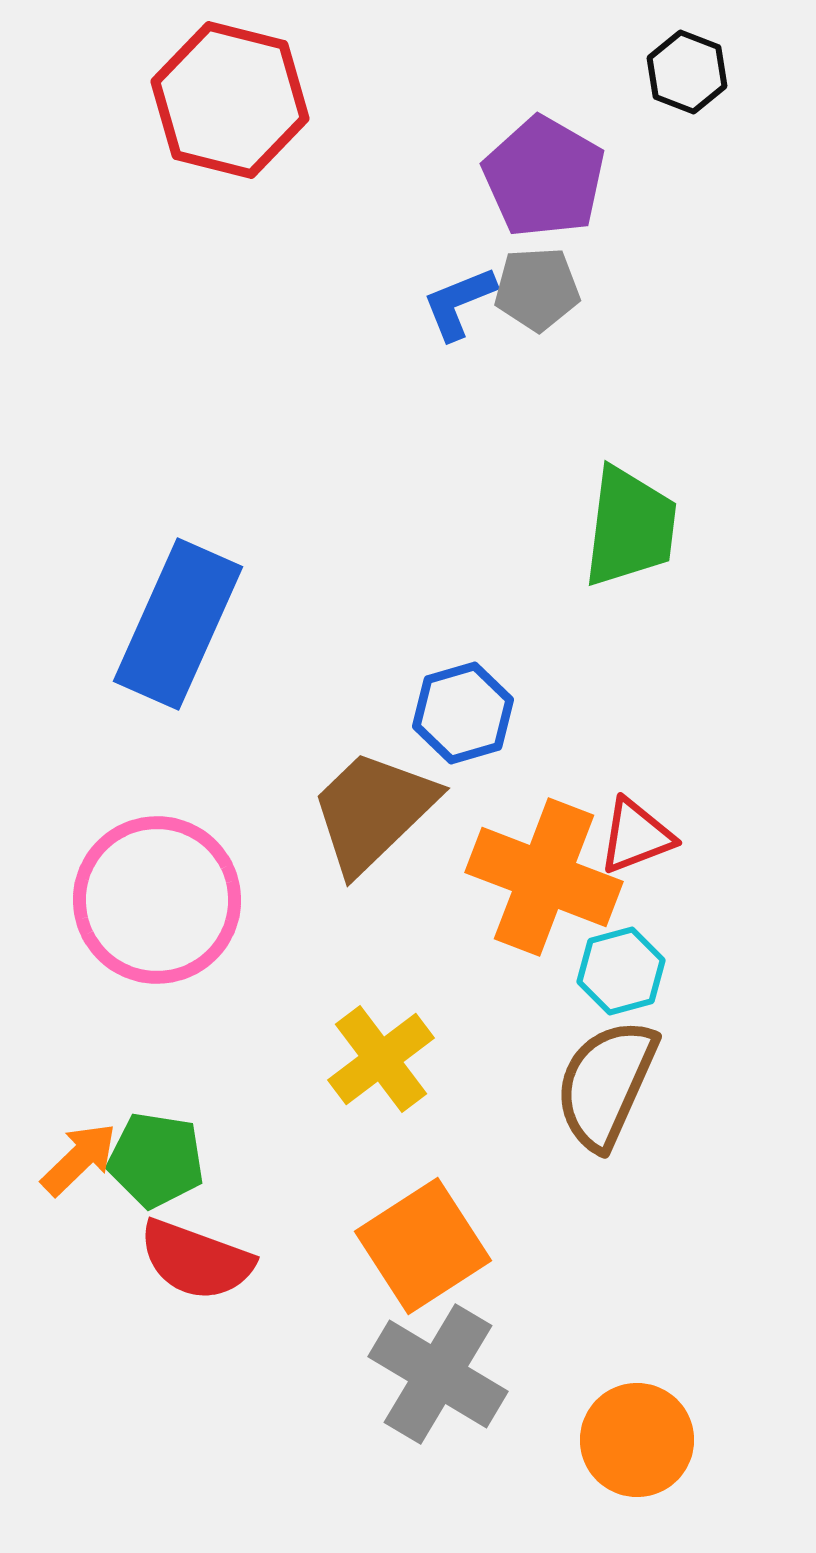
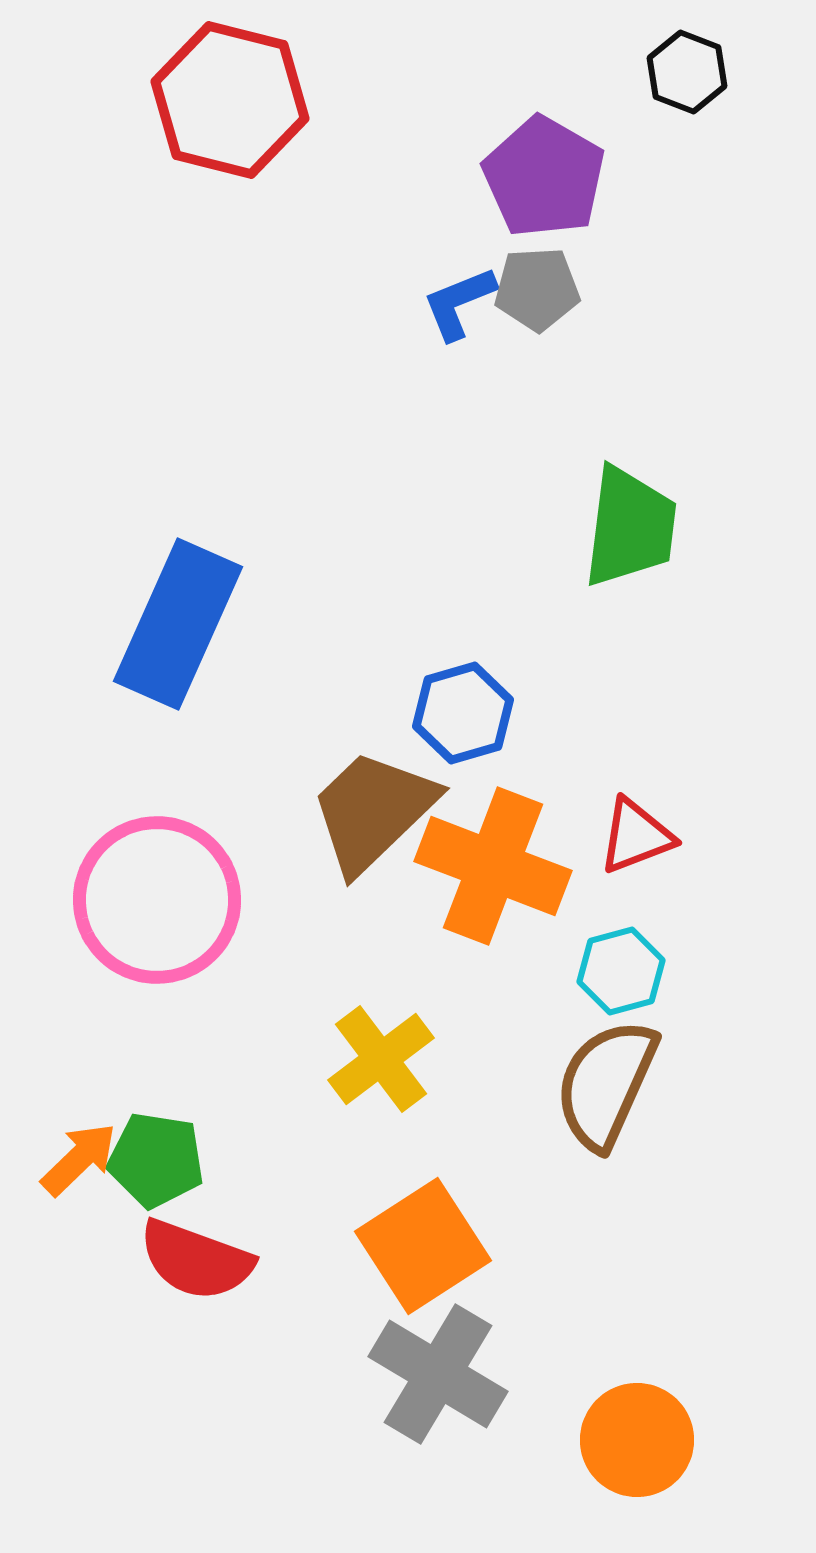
orange cross: moved 51 px left, 11 px up
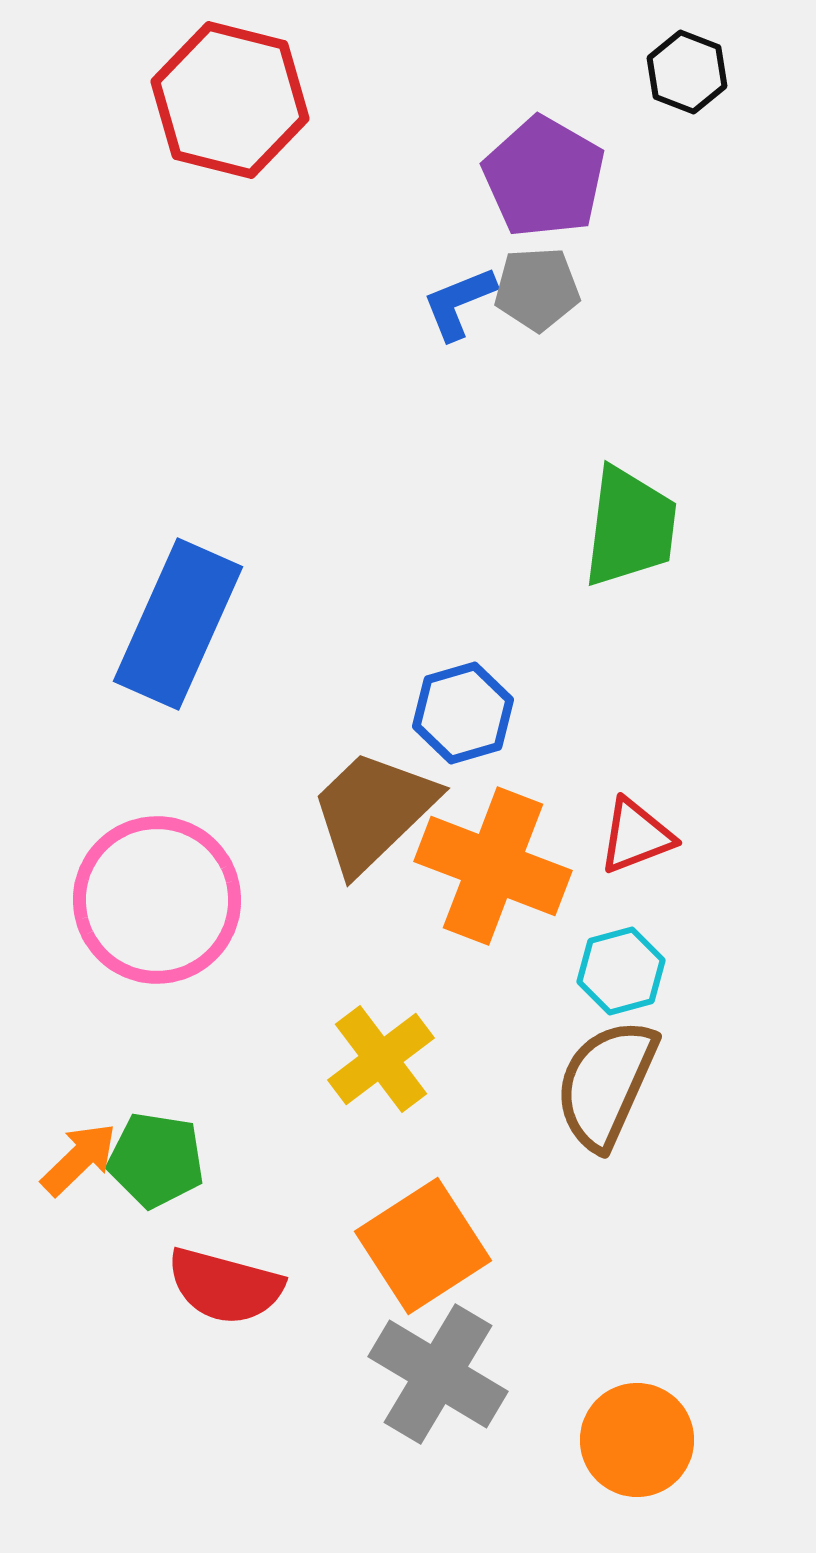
red semicircle: moved 29 px right, 26 px down; rotated 5 degrees counterclockwise
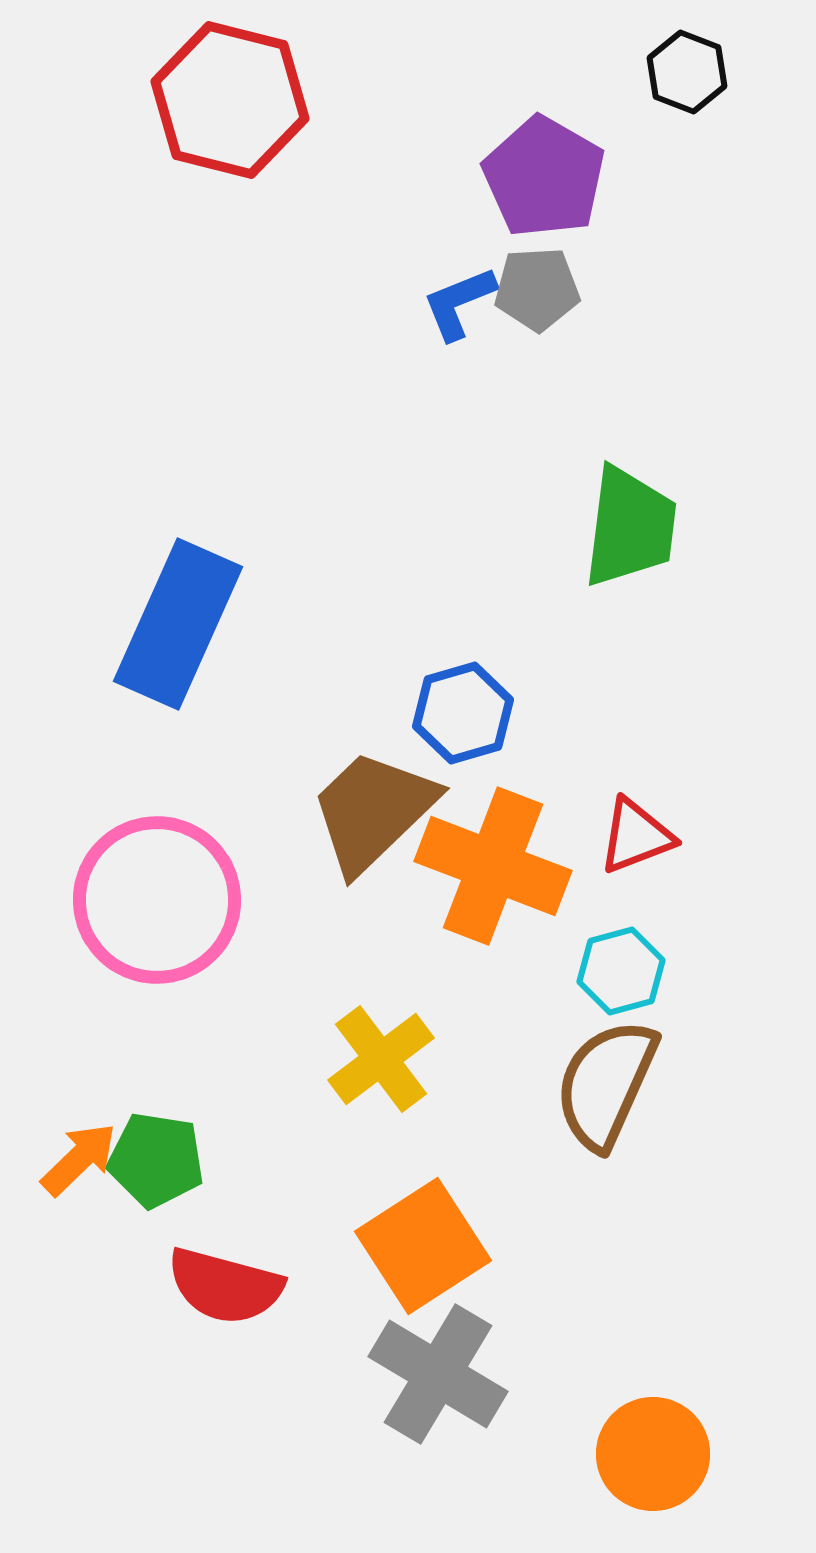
orange circle: moved 16 px right, 14 px down
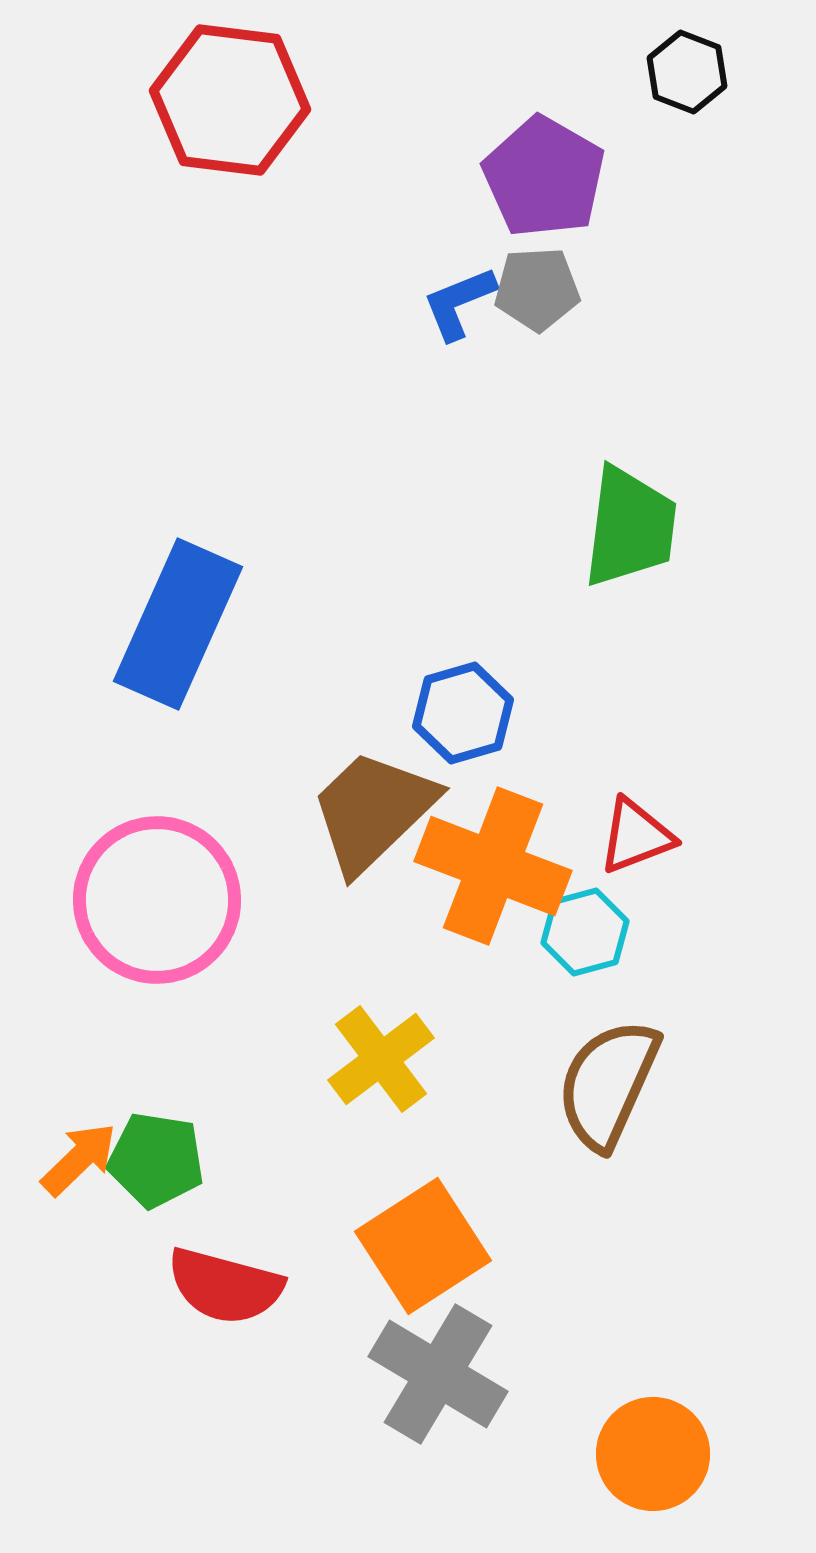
red hexagon: rotated 7 degrees counterclockwise
cyan hexagon: moved 36 px left, 39 px up
brown semicircle: moved 2 px right
